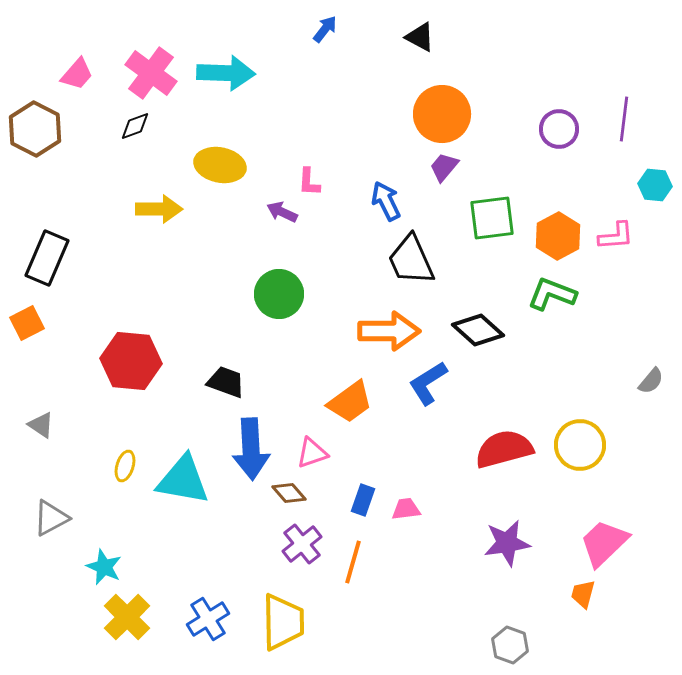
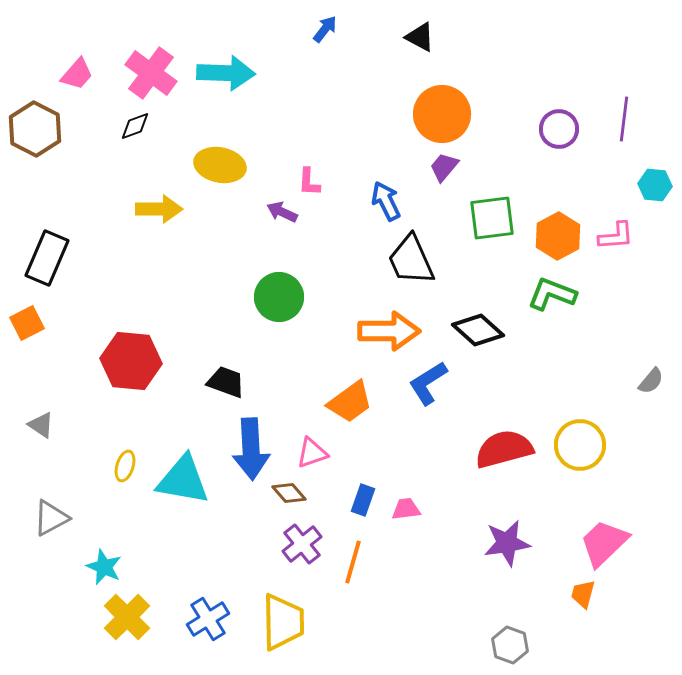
green circle at (279, 294): moved 3 px down
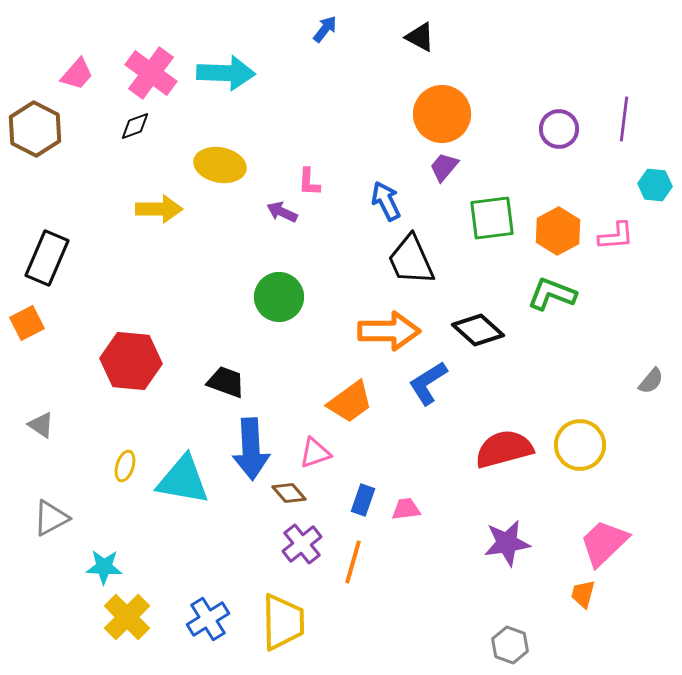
orange hexagon at (558, 236): moved 5 px up
pink triangle at (312, 453): moved 3 px right
cyan star at (104, 567): rotated 21 degrees counterclockwise
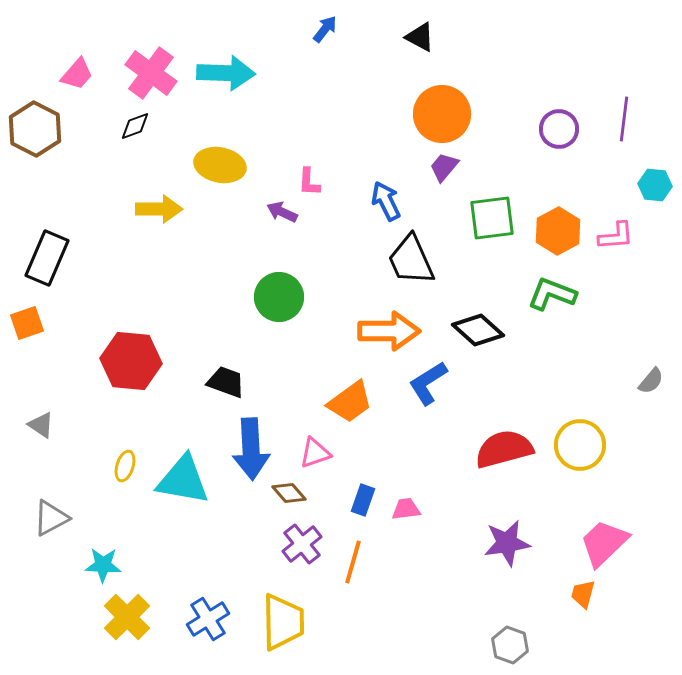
orange square at (27, 323): rotated 8 degrees clockwise
cyan star at (104, 567): moved 1 px left, 2 px up
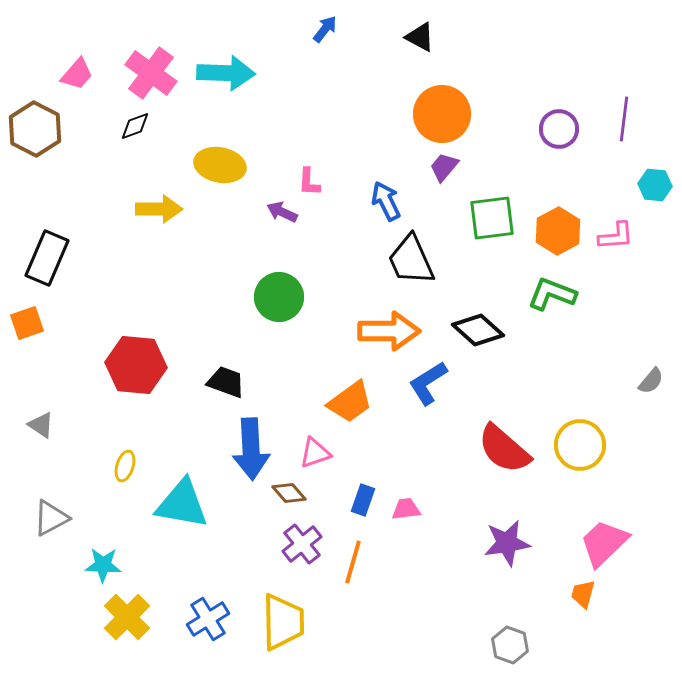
red hexagon at (131, 361): moved 5 px right, 4 px down
red semicircle at (504, 449): rotated 124 degrees counterclockwise
cyan triangle at (183, 480): moved 1 px left, 24 px down
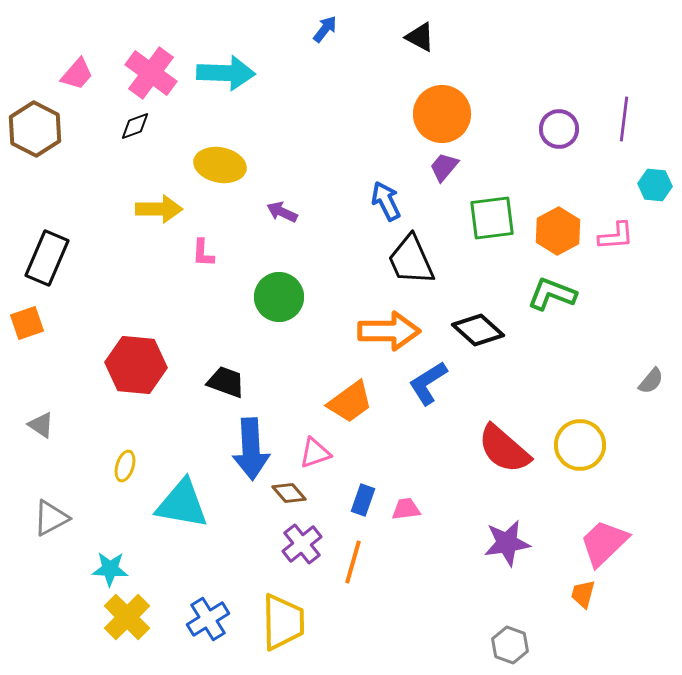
pink L-shape at (309, 182): moved 106 px left, 71 px down
cyan star at (103, 565): moved 7 px right, 4 px down
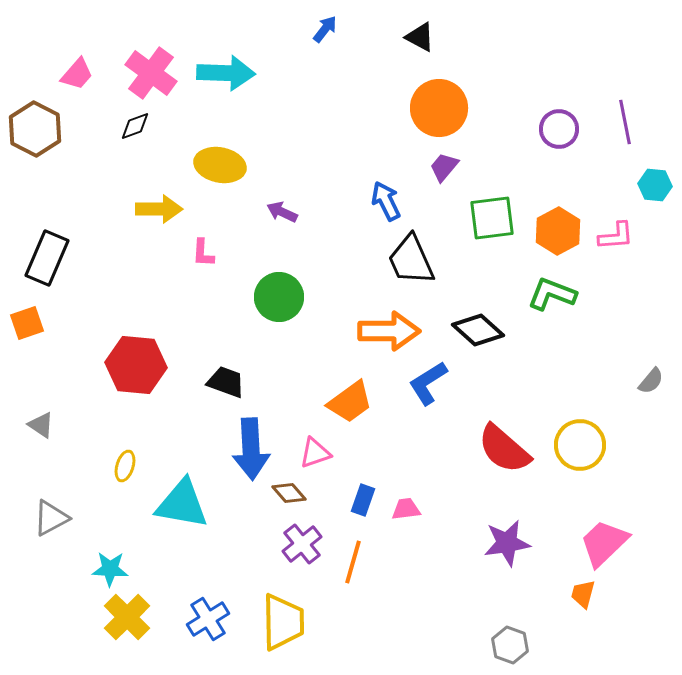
orange circle at (442, 114): moved 3 px left, 6 px up
purple line at (624, 119): moved 1 px right, 3 px down; rotated 18 degrees counterclockwise
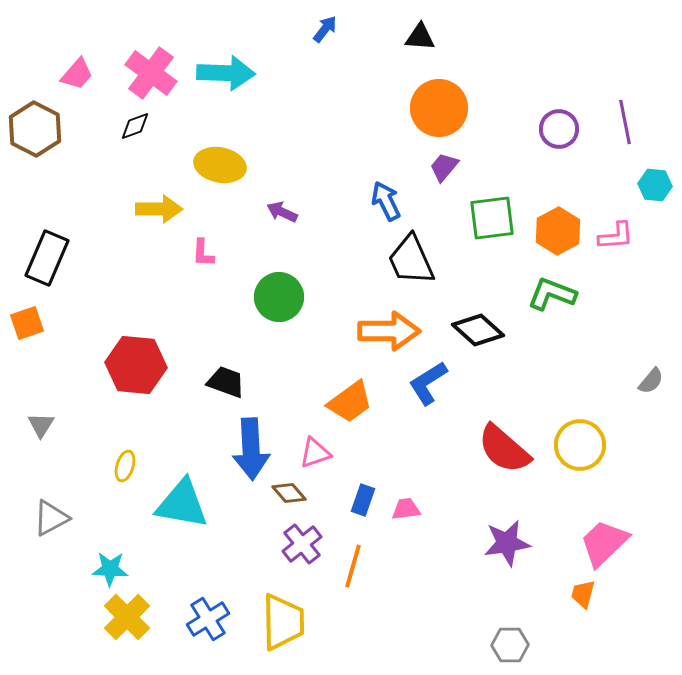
black triangle at (420, 37): rotated 24 degrees counterclockwise
gray triangle at (41, 425): rotated 28 degrees clockwise
orange line at (353, 562): moved 4 px down
gray hexagon at (510, 645): rotated 21 degrees counterclockwise
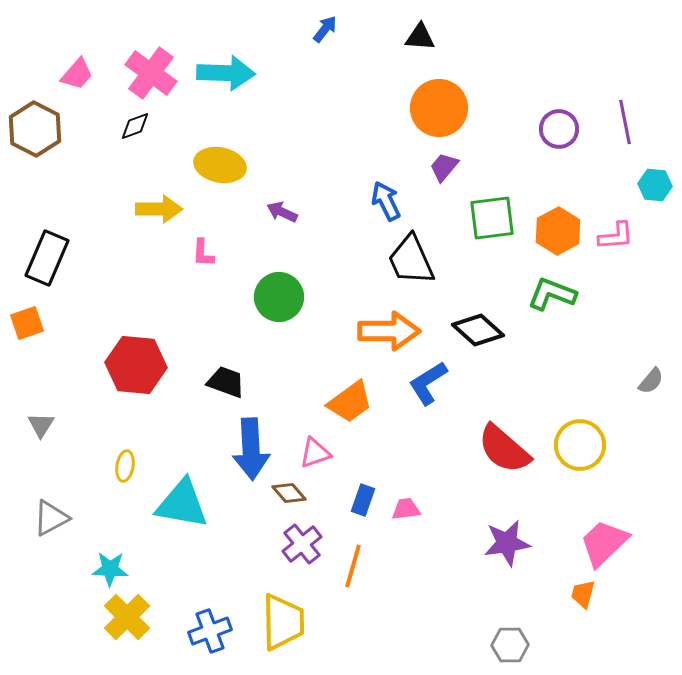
yellow ellipse at (125, 466): rotated 8 degrees counterclockwise
blue cross at (208, 619): moved 2 px right, 12 px down; rotated 12 degrees clockwise
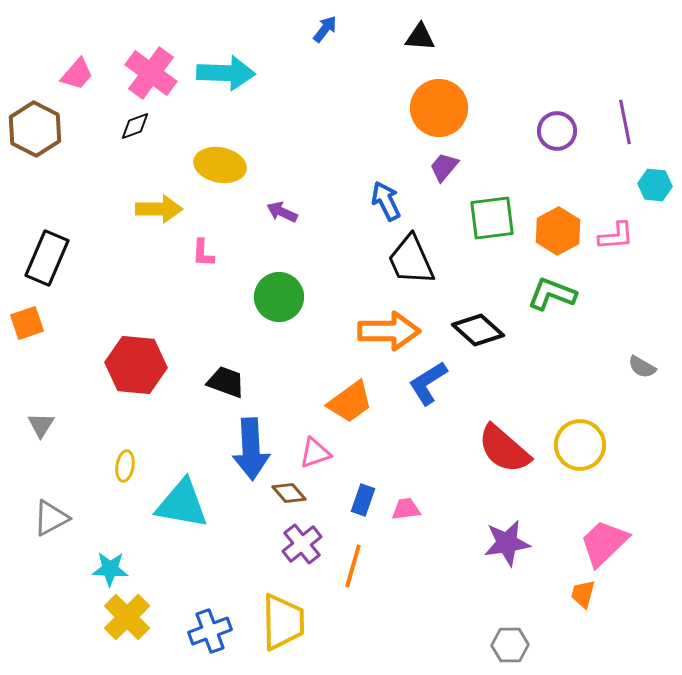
purple circle at (559, 129): moved 2 px left, 2 px down
gray semicircle at (651, 381): moved 9 px left, 14 px up; rotated 80 degrees clockwise
